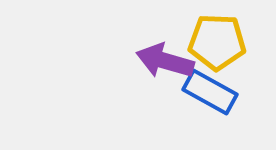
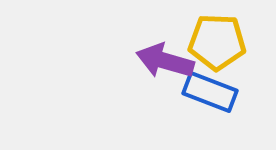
blue rectangle: rotated 8 degrees counterclockwise
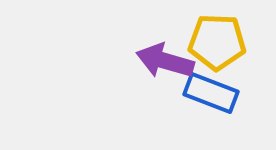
blue rectangle: moved 1 px right, 1 px down
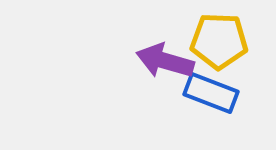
yellow pentagon: moved 2 px right, 1 px up
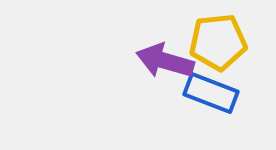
yellow pentagon: moved 1 px left, 1 px down; rotated 8 degrees counterclockwise
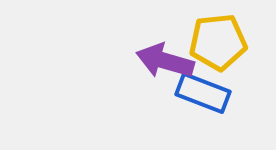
blue rectangle: moved 8 px left
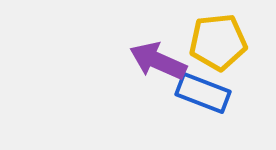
purple arrow: moved 7 px left; rotated 8 degrees clockwise
